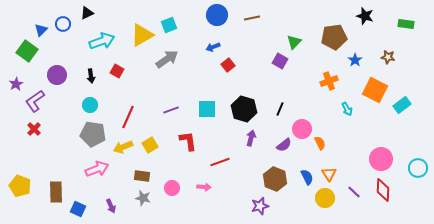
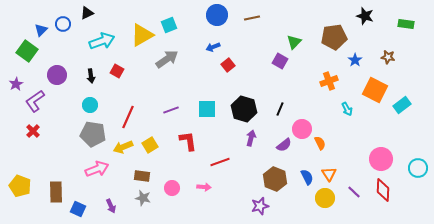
red cross at (34, 129): moved 1 px left, 2 px down
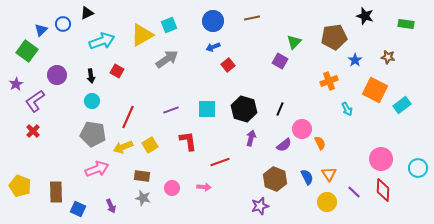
blue circle at (217, 15): moved 4 px left, 6 px down
cyan circle at (90, 105): moved 2 px right, 4 px up
yellow circle at (325, 198): moved 2 px right, 4 px down
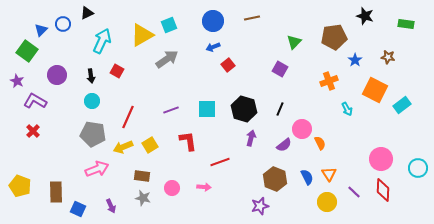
cyan arrow at (102, 41): rotated 45 degrees counterclockwise
purple square at (280, 61): moved 8 px down
purple star at (16, 84): moved 1 px right, 3 px up; rotated 16 degrees counterclockwise
purple L-shape at (35, 101): rotated 65 degrees clockwise
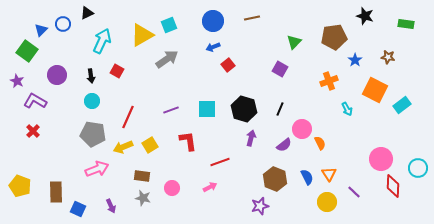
pink arrow at (204, 187): moved 6 px right; rotated 32 degrees counterclockwise
red diamond at (383, 190): moved 10 px right, 4 px up
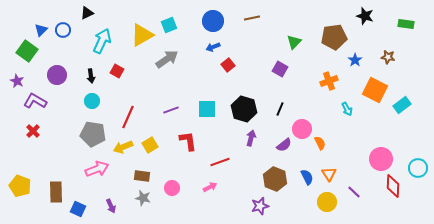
blue circle at (63, 24): moved 6 px down
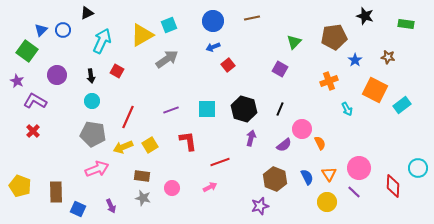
pink circle at (381, 159): moved 22 px left, 9 px down
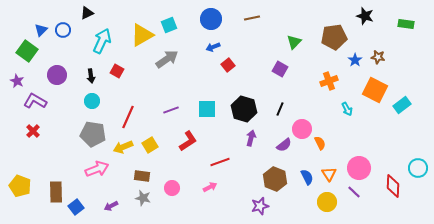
blue circle at (213, 21): moved 2 px left, 2 px up
brown star at (388, 57): moved 10 px left
red L-shape at (188, 141): rotated 65 degrees clockwise
purple arrow at (111, 206): rotated 88 degrees clockwise
blue square at (78, 209): moved 2 px left, 2 px up; rotated 28 degrees clockwise
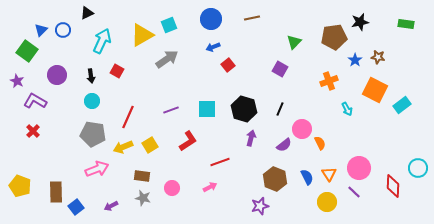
black star at (365, 16): moved 5 px left, 6 px down; rotated 30 degrees counterclockwise
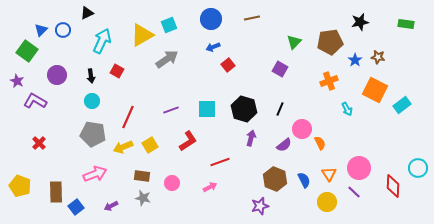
brown pentagon at (334, 37): moved 4 px left, 5 px down
red cross at (33, 131): moved 6 px right, 12 px down
pink arrow at (97, 169): moved 2 px left, 5 px down
blue semicircle at (307, 177): moved 3 px left, 3 px down
pink circle at (172, 188): moved 5 px up
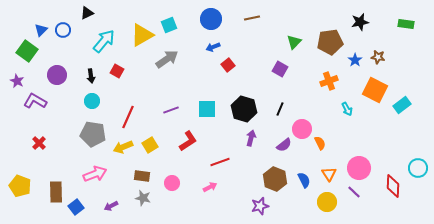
cyan arrow at (102, 41): moved 2 px right; rotated 15 degrees clockwise
